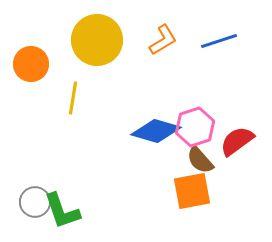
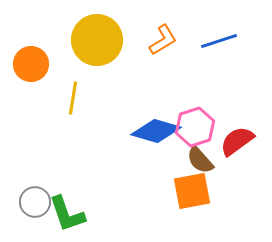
green L-shape: moved 5 px right, 3 px down
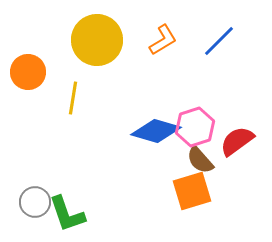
blue line: rotated 27 degrees counterclockwise
orange circle: moved 3 px left, 8 px down
orange square: rotated 6 degrees counterclockwise
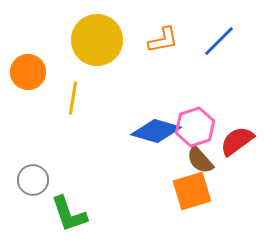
orange L-shape: rotated 20 degrees clockwise
gray circle: moved 2 px left, 22 px up
green L-shape: moved 2 px right
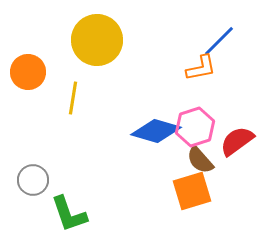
orange L-shape: moved 38 px right, 28 px down
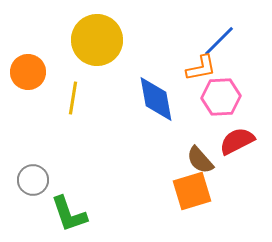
pink hexagon: moved 26 px right, 30 px up; rotated 15 degrees clockwise
blue diamond: moved 32 px up; rotated 63 degrees clockwise
red semicircle: rotated 9 degrees clockwise
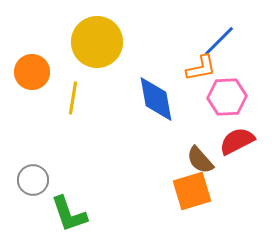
yellow circle: moved 2 px down
orange circle: moved 4 px right
pink hexagon: moved 6 px right
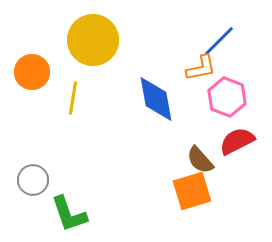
yellow circle: moved 4 px left, 2 px up
pink hexagon: rotated 24 degrees clockwise
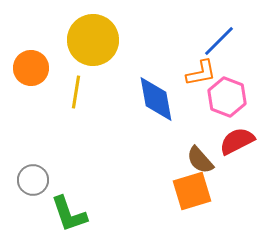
orange L-shape: moved 5 px down
orange circle: moved 1 px left, 4 px up
yellow line: moved 3 px right, 6 px up
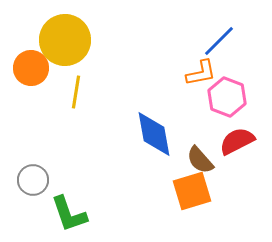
yellow circle: moved 28 px left
blue diamond: moved 2 px left, 35 px down
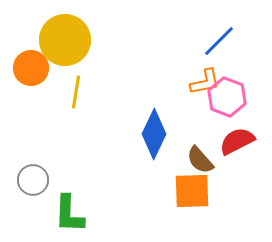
orange L-shape: moved 4 px right, 9 px down
blue diamond: rotated 36 degrees clockwise
orange square: rotated 15 degrees clockwise
green L-shape: rotated 21 degrees clockwise
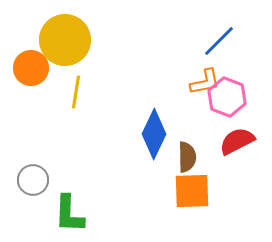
brown semicircle: moved 13 px left, 3 px up; rotated 140 degrees counterclockwise
